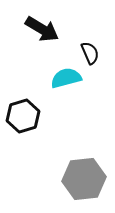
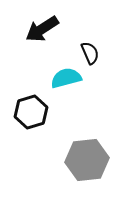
black arrow: rotated 116 degrees clockwise
black hexagon: moved 8 px right, 4 px up
gray hexagon: moved 3 px right, 19 px up
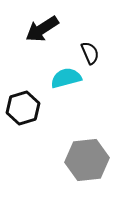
black hexagon: moved 8 px left, 4 px up
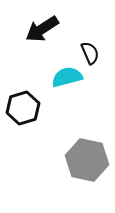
cyan semicircle: moved 1 px right, 1 px up
gray hexagon: rotated 18 degrees clockwise
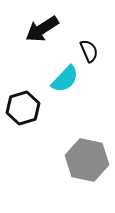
black semicircle: moved 1 px left, 2 px up
cyan semicircle: moved 2 px left, 2 px down; rotated 148 degrees clockwise
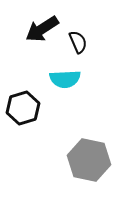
black semicircle: moved 11 px left, 9 px up
cyan semicircle: rotated 44 degrees clockwise
gray hexagon: moved 2 px right
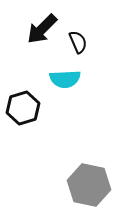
black arrow: rotated 12 degrees counterclockwise
gray hexagon: moved 25 px down
